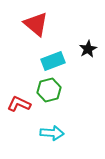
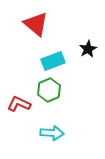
green hexagon: rotated 10 degrees counterclockwise
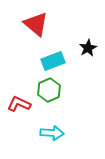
black star: moved 1 px up
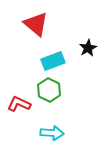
green hexagon: rotated 10 degrees counterclockwise
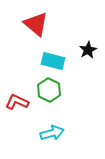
black star: moved 2 px down
cyan rectangle: rotated 35 degrees clockwise
red L-shape: moved 2 px left, 2 px up
cyan arrow: rotated 20 degrees counterclockwise
